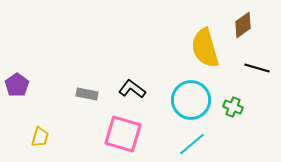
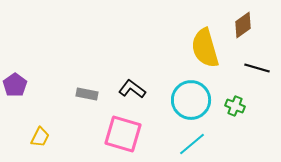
purple pentagon: moved 2 px left
green cross: moved 2 px right, 1 px up
yellow trapezoid: rotated 10 degrees clockwise
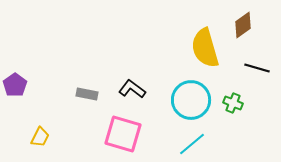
green cross: moved 2 px left, 3 px up
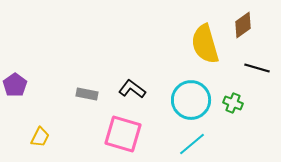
yellow semicircle: moved 4 px up
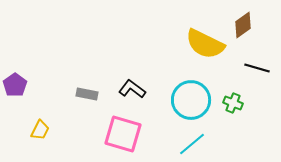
yellow semicircle: rotated 48 degrees counterclockwise
yellow trapezoid: moved 7 px up
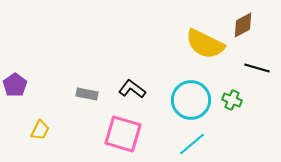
brown diamond: rotated 8 degrees clockwise
green cross: moved 1 px left, 3 px up
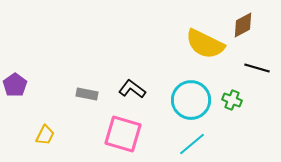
yellow trapezoid: moved 5 px right, 5 px down
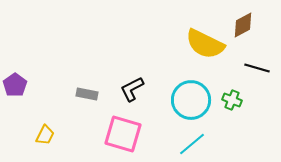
black L-shape: rotated 64 degrees counterclockwise
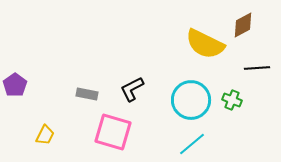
black line: rotated 20 degrees counterclockwise
pink square: moved 10 px left, 2 px up
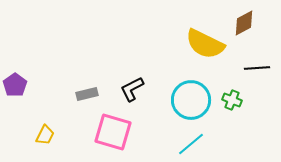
brown diamond: moved 1 px right, 2 px up
gray rectangle: rotated 25 degrees counterclockwise
cyan line: moved 1 px left
